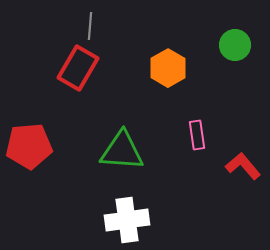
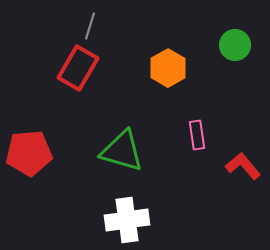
gray line: rotated 12 degrees clockwise
red pentagon: moved 7 px down
green triangle: rotated 12 degrees clockwise
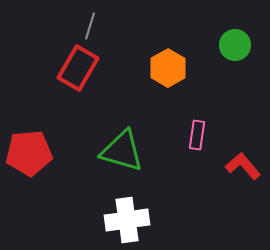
pink rectangle: rotated 16 degrees clockwise
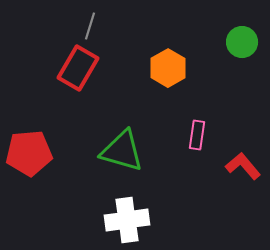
green circle: moved 7 px right, 3 px up
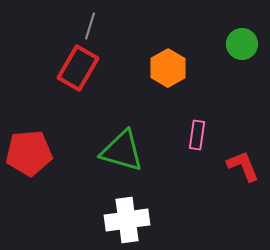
green circle: moved 2 px down
red L-shape: rotated 18 degrees clockwise
